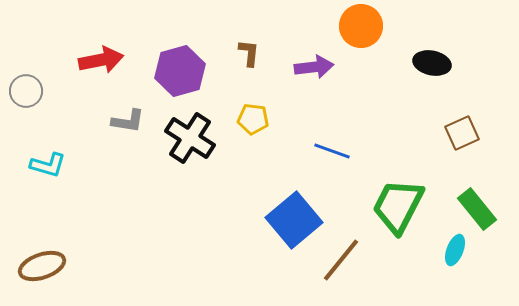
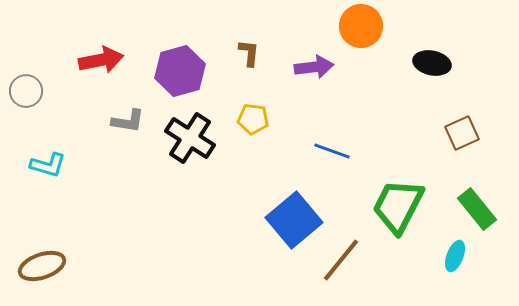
cyan ellipse: moved 6 px down
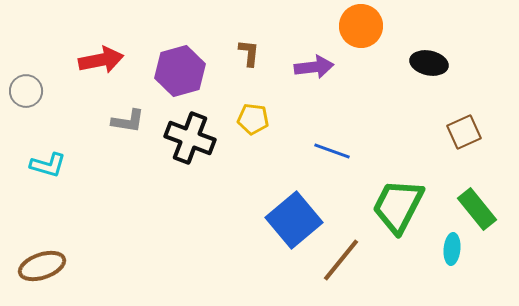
black ellipse: moved 3 px left
brown square: moved 2 px right, 1 px up
black cross: rotated 12 degrees counterclockwise
cyan ellipse: moved 3 px left, 7 px up; rotated 16 degrees counterclockwise
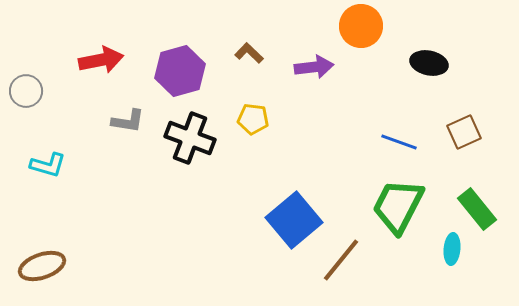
brown L-shape: rotated 52 degrees counterclockwise
blue line: moved 67 px right, 9 px up
